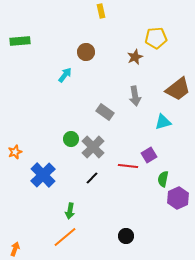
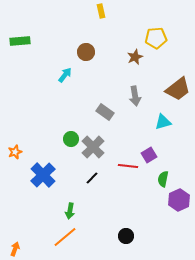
purple hexagon: moved 1 px right, 2 px down
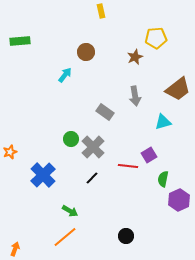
orange star: moved 5 px left
green arrow: rotated 70 degrees counterclockwise
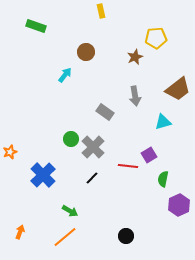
green rectangle: moved 16 px right, 15 px up; rotated 24 degrees clockwise
purple hexagon: moved 5 px down
orange arrow: moved 5 px right, 17 px up
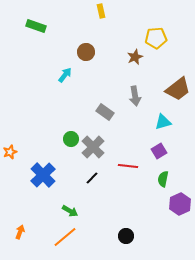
purple square: moved 10 px right, 4 px up
purple hexagon: moved 1 px right, 1 px up
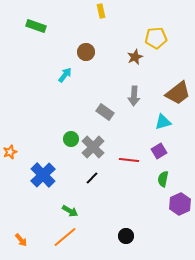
brown trapezoid: moved 4 px down
gray arrow: moved 1 px left; rotated 12 degrees clockwise
red line: moved 1 px right, 6 px up
orange arrow: moved 1 px right, 8 px down; rotated 120 degrees clockwise
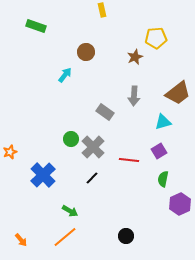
yellow rectangle: moved 1 px right, 1 px up
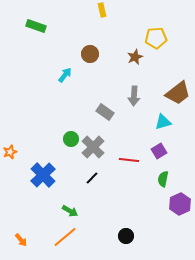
brown circle: moved 4 px right, 2 px down
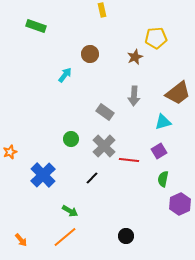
gray cross: moved 11 px right, 1 px up
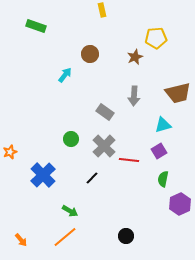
brown trapezoid: rotated 24 degrees clockwise
cyan triangle: moved 3 px down
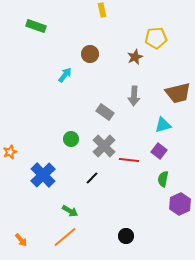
purple square: rotated 21 degrees counterclockwise
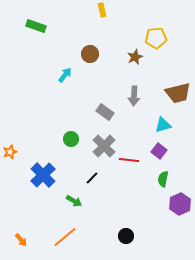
green arrow: moved 4 px right, 10 px up
